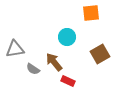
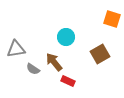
orange square: moved 21 px right, 6 px down; rotated 24 degrees clockwise
cyan circle: moved 1 px left
gray triangle: moved 1 px right
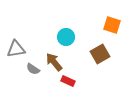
orange square: moved 6 px down
